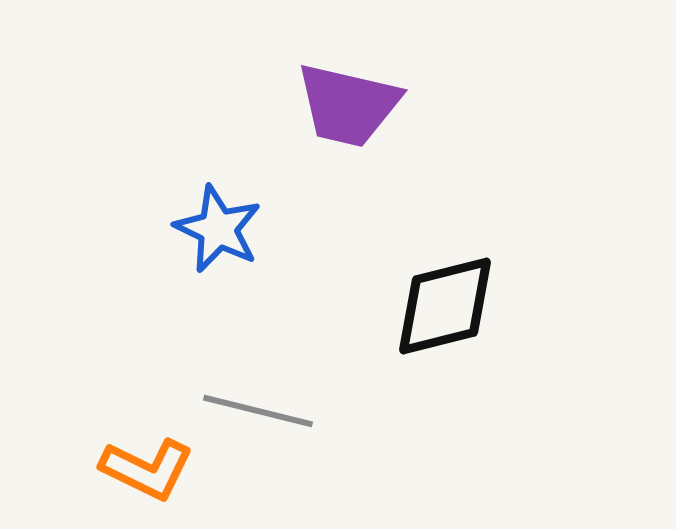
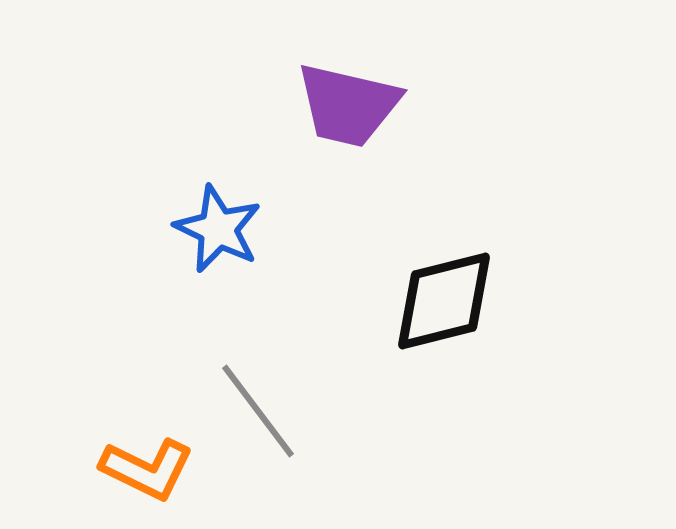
black diamond: moved 1 px left, 5 px up
gray line: rotated 39 degrees clockwise
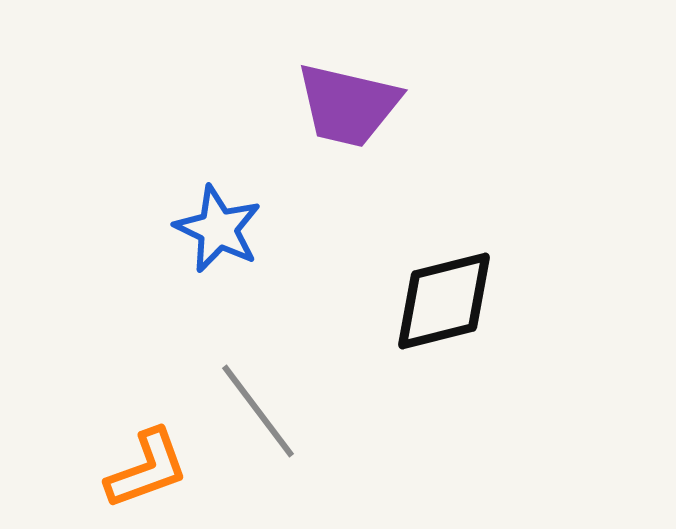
orange L-shape: rotated 46 degrees counterclockwise
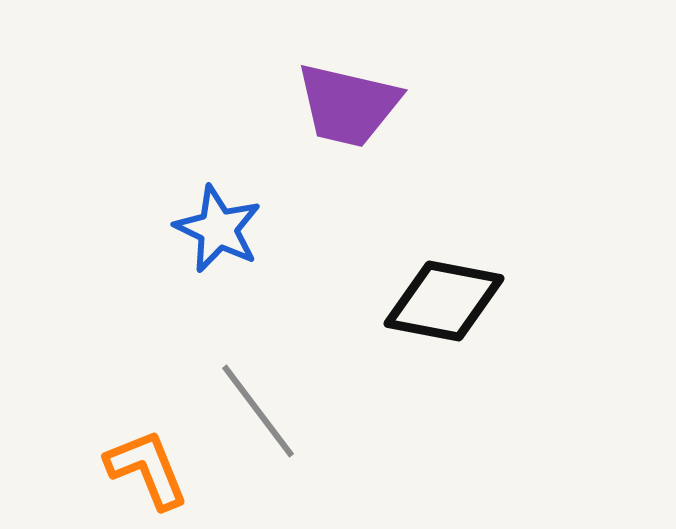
black diamond: rotated 25 degrees clockwise
orange L-shape: rotated 92 degrees counterclockwise
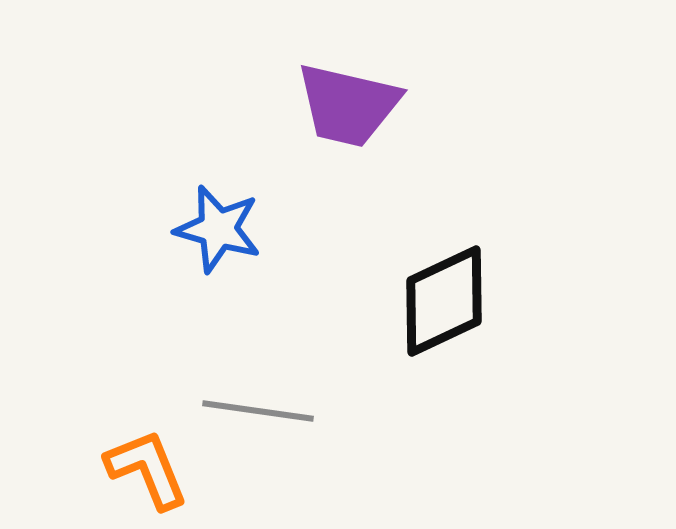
blue star: rotated 10 degrees counterclockwise
black diamond: rotated 36 degrees counterclockwise
gray line: rotated 45 degrees counterclockwise
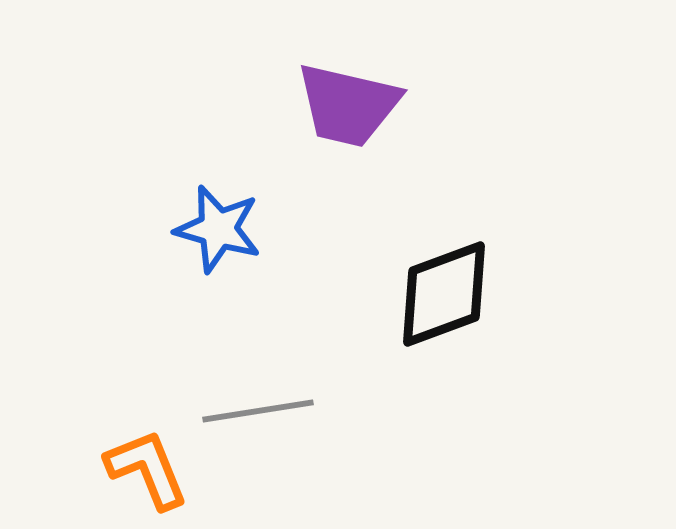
black diamond: moved 7 px up; rotated 5 degrees clockwise
gray line: rotated 17 degrees counterclockwise
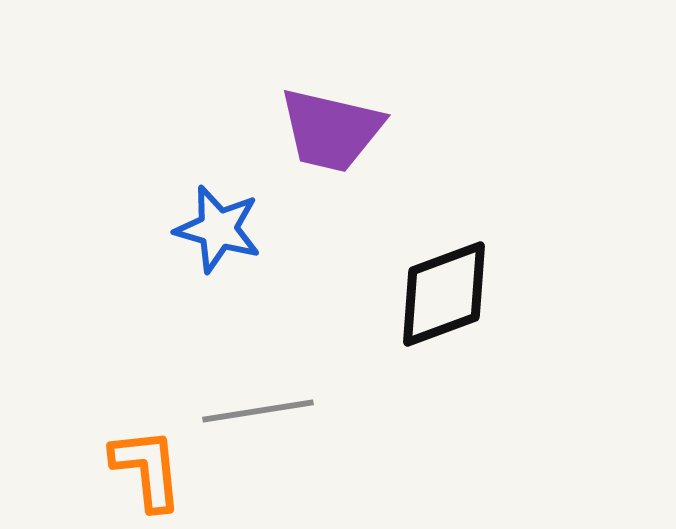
purple trapezoid: moved 17 px left, 25 px down
orange L-shape: rotated 16 degrees clockwise
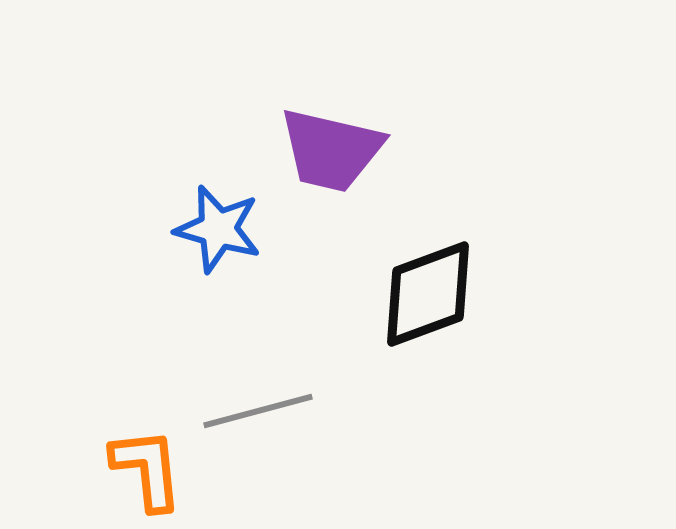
purple trapezoid: moved 20 px down
black diamond: moved 16 px left
gray line: rotated 6 degrees counterclockwise
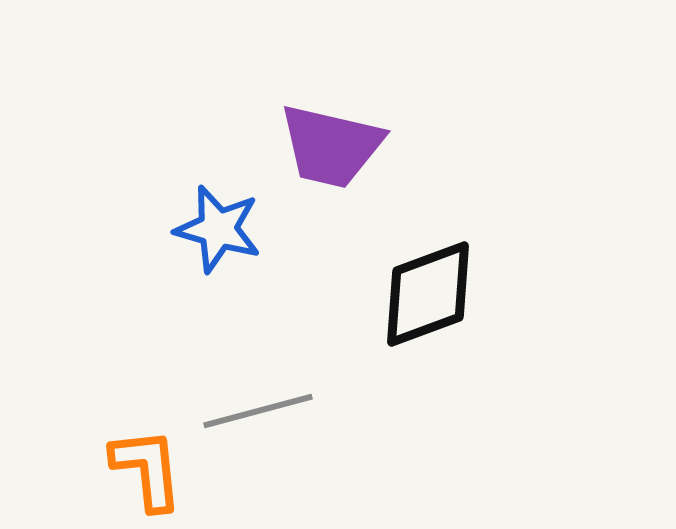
purple trapezoid: moved 4 px up
